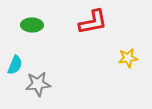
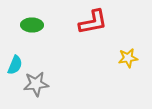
gray star: moved 2 px left
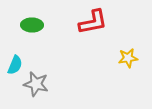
gray star: rotated 20 degrees clockwise
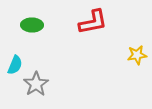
yellow star: moved 9 px right, 3 px up
gray star: rotated 25 degrees clockwise
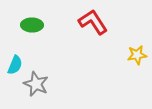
red L-shape: rotated 112 degrees counterclockwise
gray star: rotated 15 degrees counterclockwise
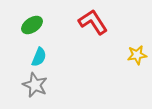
green ellipse: rotated 35 degrees counterclockwise
cyan semicircle: moved 24 px right, 8 px up
gray star: moved 1 px left, 1 px down
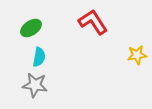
green ellipse: moved 1 px left, 3 px down
cyan semicircle: rotated 12 degrees counterclockwise
gray star: rotated 15 degrees counterclockwise
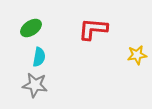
red L-shape: moved 7 px down; rotated 52 degrees counterclockwise
